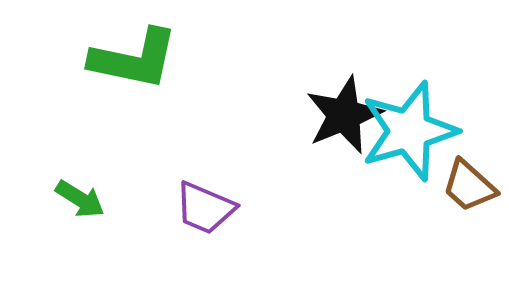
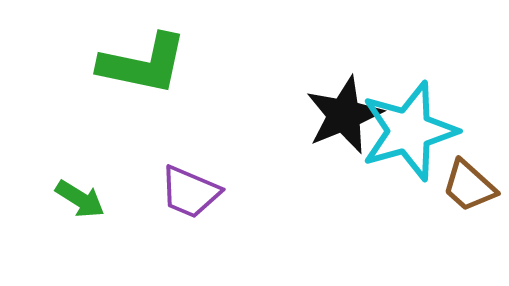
green L-shape: moved 9 px right, 5 px down
purple trapezoid: moved 15 px left, 16 px up
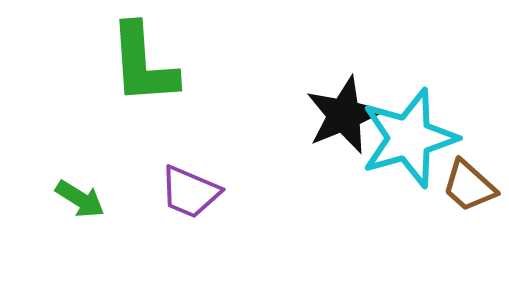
green L-shape: rotated 74 degrees clockwise
cyan star: moved 7 px down
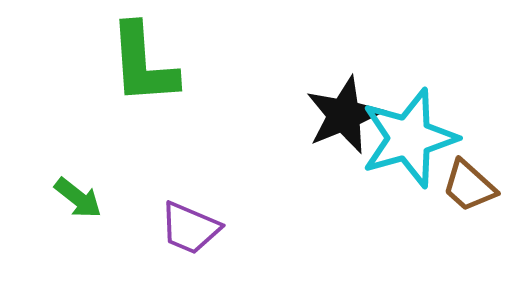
purple trapezoid: moved 36 px down
green arrow: moved 2 px left, 1 px up; rotated 6 degrees clockwise
